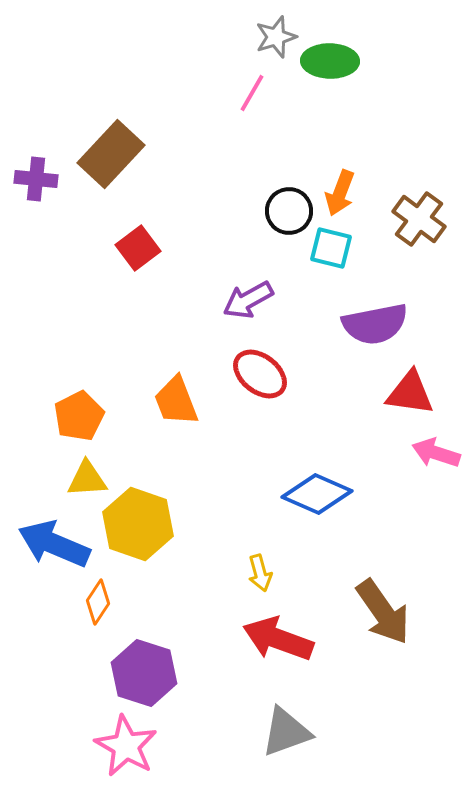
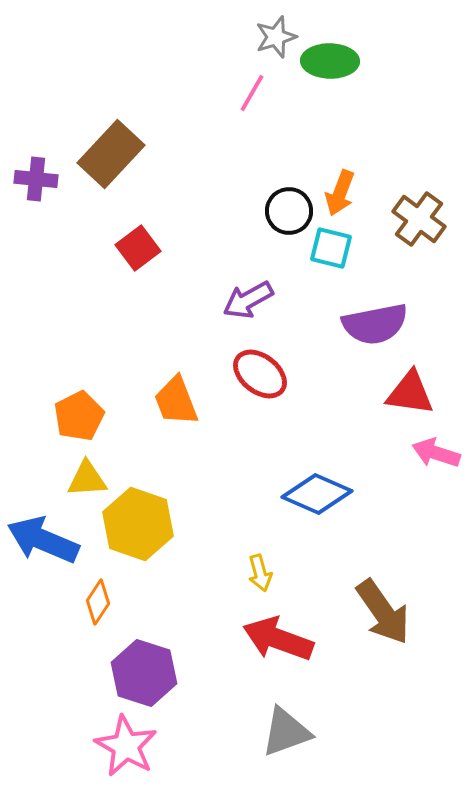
blue arrow: moved 11 px left, 4 px up
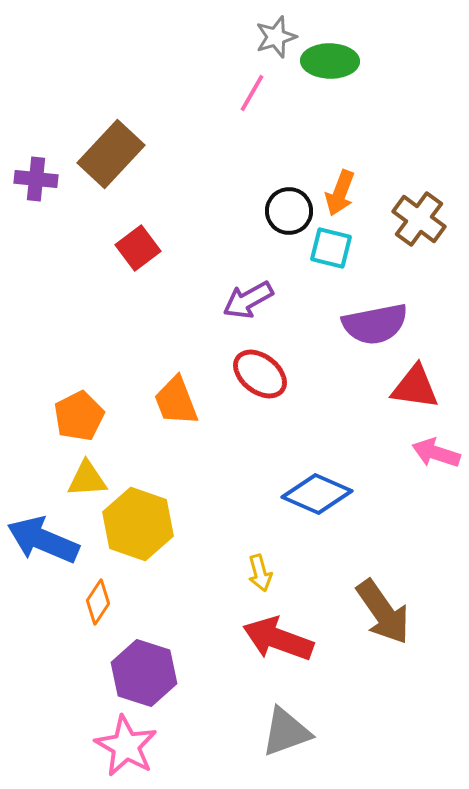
red triangle: moved 5 px right, 6 px up
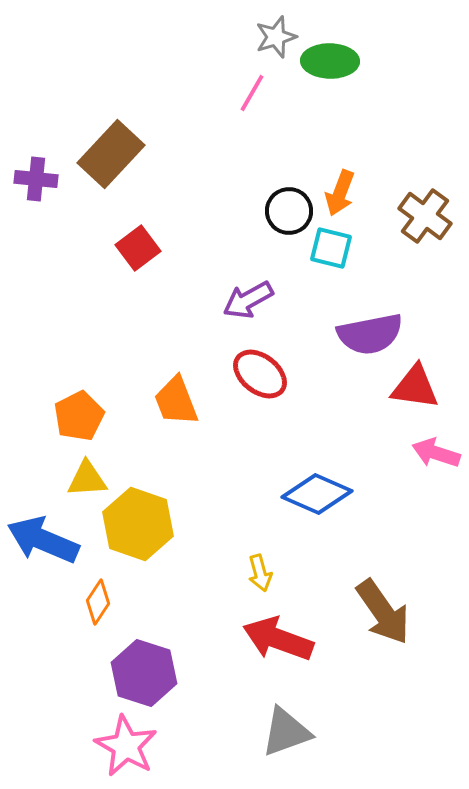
brown cross: moved 6 px right, 3 px up
purple semicircle: moved 5 px left, 10 px down
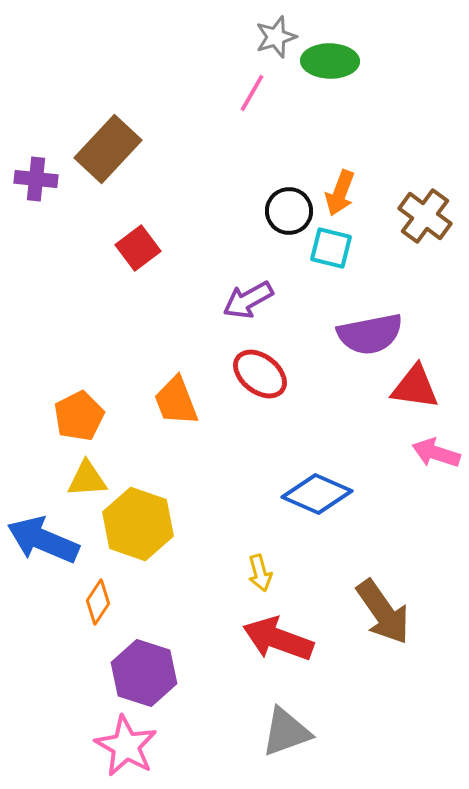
brown rectangle: moved 3 px left, 5 px up
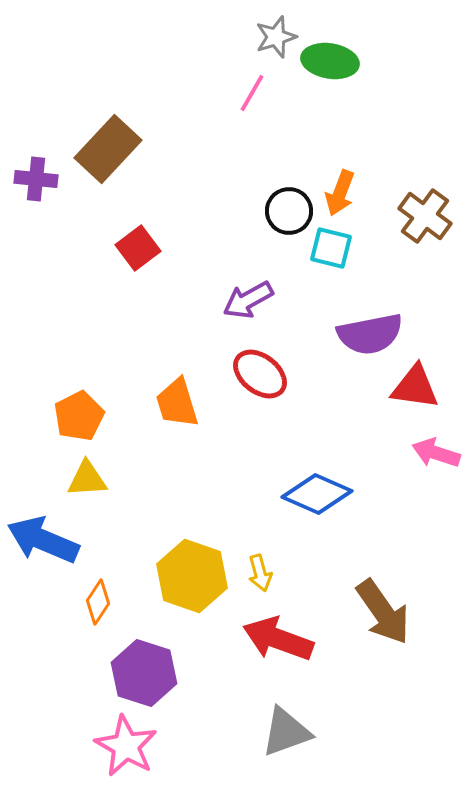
green ellipse: rotated 8 degrees clockwise
orange trapezoid: moved 1 px right, 2 px down; rotated 4 degrees clockwise
yellow hexagon: moved 54 px right, 52 px down
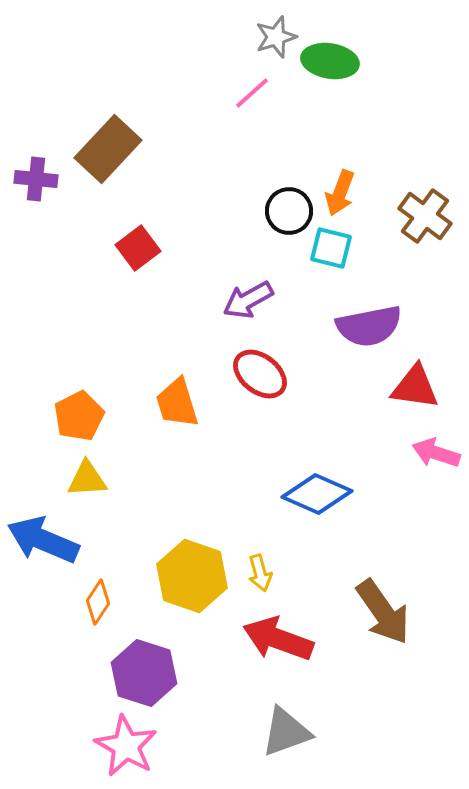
pink line: rotated 18 degrees clockwise
purple semicircle: moved 1 px left, 8 px up
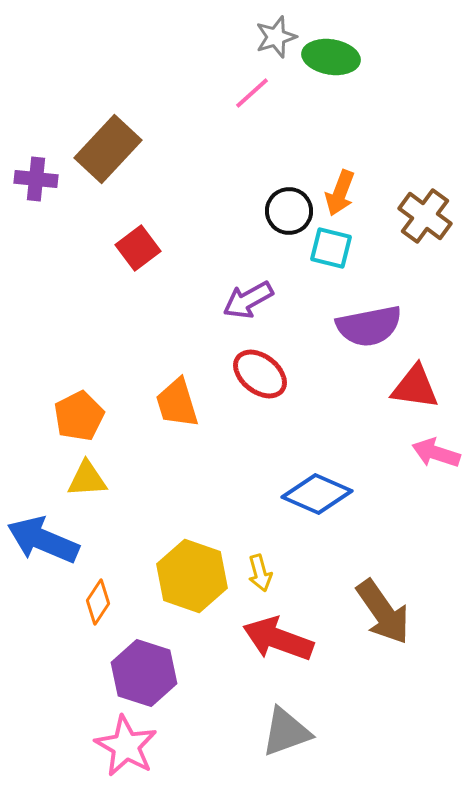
green ellipse: moved 1 px right, 4 px up
